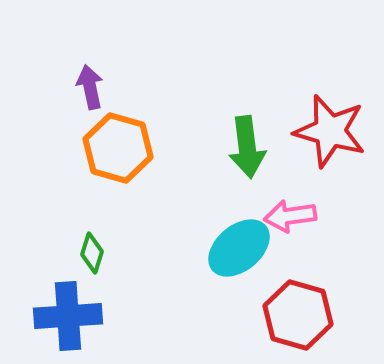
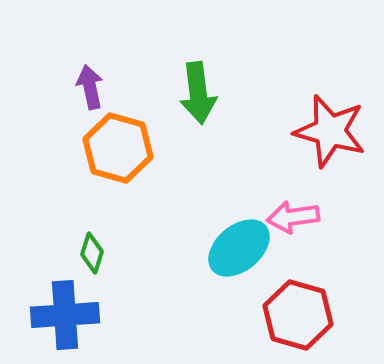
green arrow: moved 49 px left, 54 px up
pink arrow: moved 3 px right, 1 px down
blue cross: moved 3 px left, 1 px up
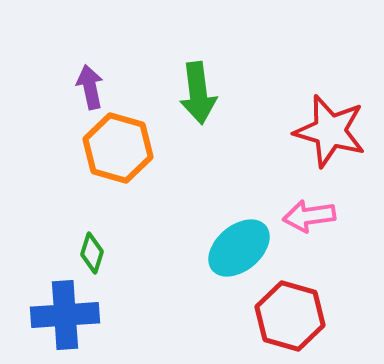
pink arrow: moved 16 px right, 1 px up
red hexagon: moved 8 px left, 1 px down
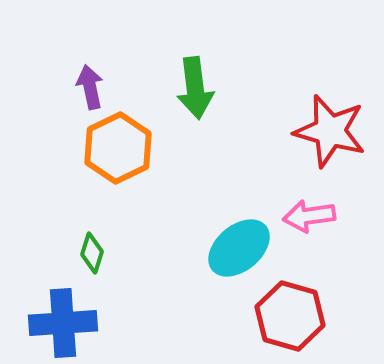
green arrow: moved 3 px left, 5 px up
orange hexagon: rotated 18 degrees clockwise
blue cross: moved 2 px left, 8 px down
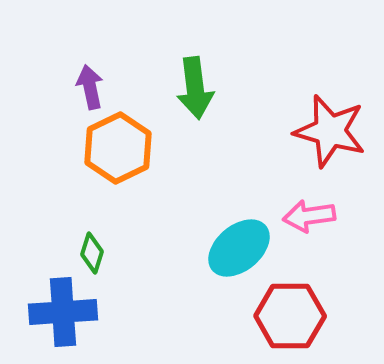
red hexagon: rotated 16 degrees counterclockwise
blue cross: moved 11 px up
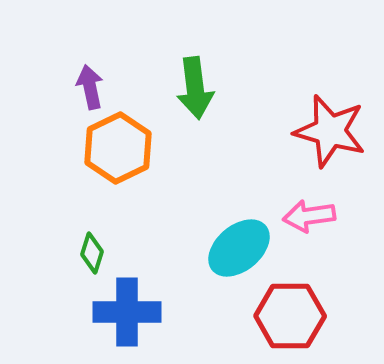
blue cross: moved 64 px right; rotated 4 degrees clockwise
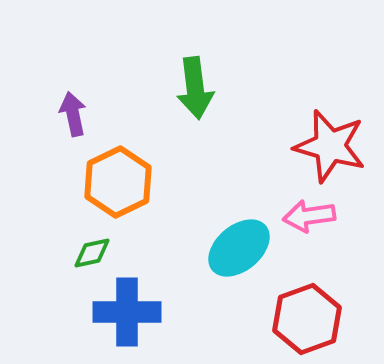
purple arrow: moved 17 px left, 27 px down
red star: moved 15 px down
orange hexagon: moved 34 px down
green diamond: rotated 60 degrees clockwise
red hexagon: moved 17 px right, 3 px down; rotated 20 degrees counterclockwise
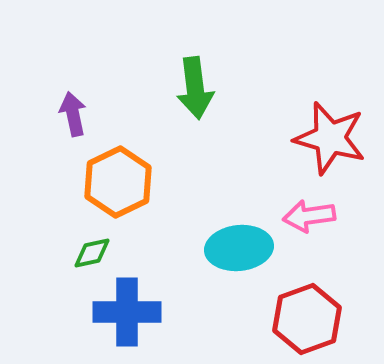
red star: moved 8 px up
cyan ellipse: rotated 34 degrees clockwise
